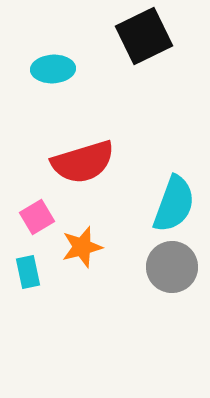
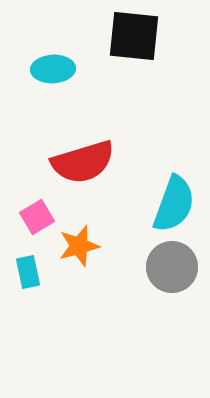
black square: moved 10 px left; rotated 32 degrees clockwise
orange star: moved 3 px left, 1 px up
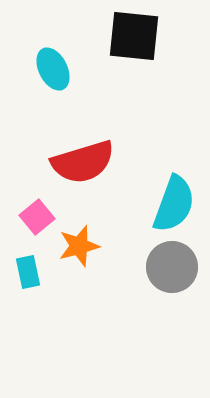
cyan ellipse: rotated 66 degrees clockwise
pink square: rotated 8 degrees counterclockwise
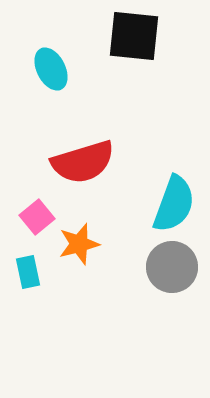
cyan ellipse: moved 2 px left
orange star: moved 2 px up
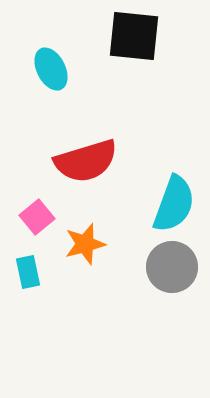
red semicircle: moved 3 px right, 1 px up
orange star: moved 6 px right
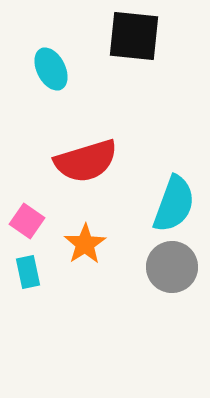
pink square: moved 10 px left, 4 px down; rotated 16 degrees counterclockwise
orange star: rotated 18 degrees counterclockwise
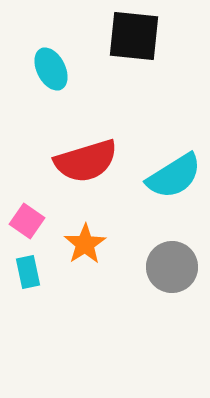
cyan semicircle: moved 28 px up; rotated 38 degrees clockwise
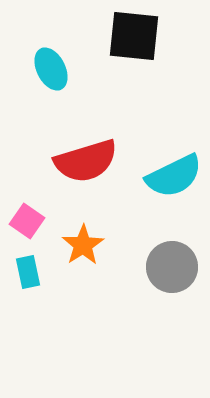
cyan semicircle: rotated 6 degrees clockwise
orange star: moved 2 px left, 1 px down
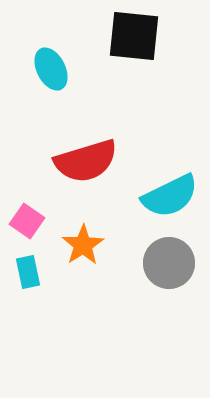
cyan semicircle: moved 4 px left, 20 px down
gray circle: moved 3 px left, 4 px up
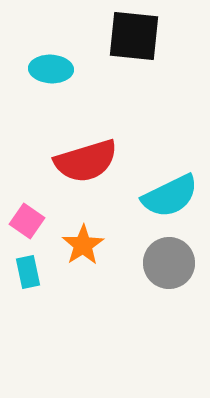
cyan ellipse: rotated 60 degrees counterclockwise
